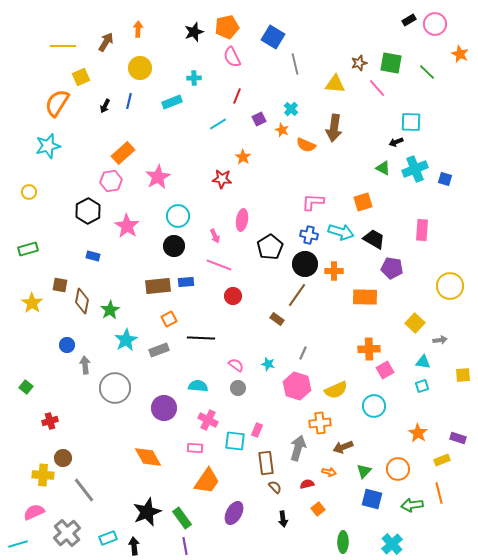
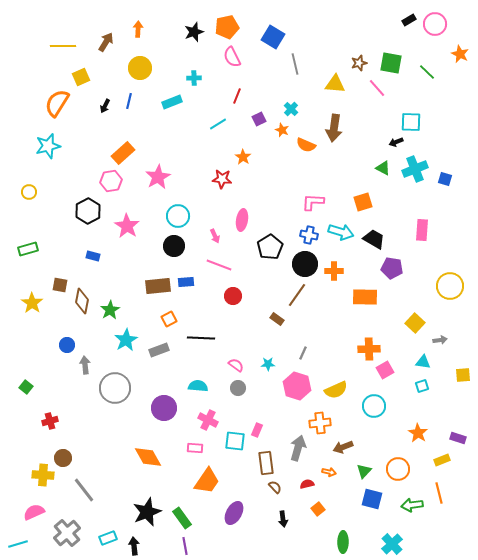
cyan star at (268, 364): rotated 16 degrees counterclockwise
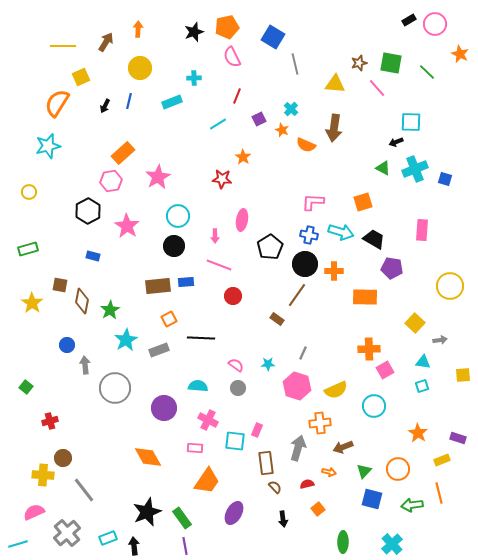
pink arrow at (215, 236): rotated 24 degrees clockwise
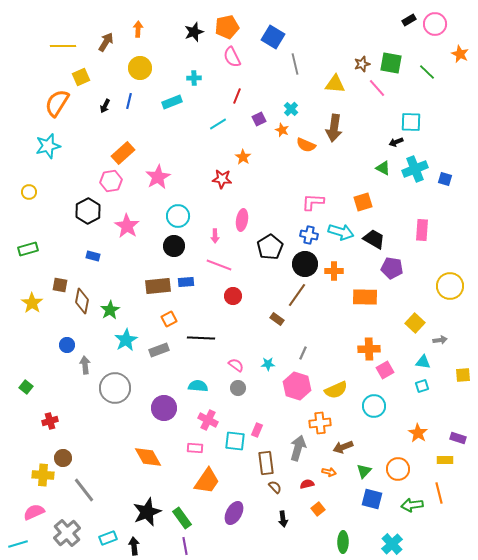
brown star at (359, 63): moved 3 px right, 1 px down
yellow rectangle at (442, 460): moved 3 px right; rotated 21 degrees clockwise
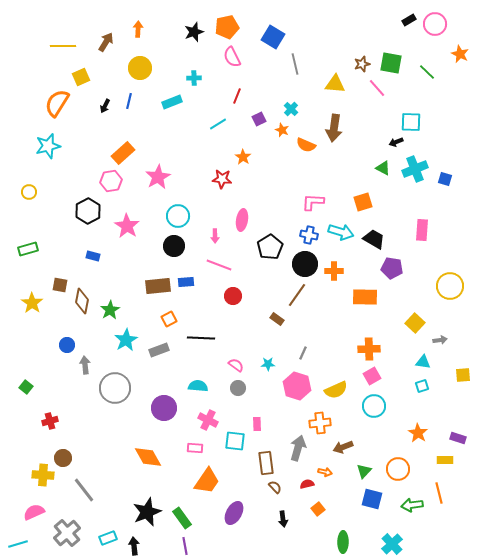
pink square at (385, 370): moved 13 px left, 6 px down
pink rectangle at (257, 430): moved 6 px up; rotated 24 degrees counterclockwise
orange arrow at (329, 472): moved 4 px left
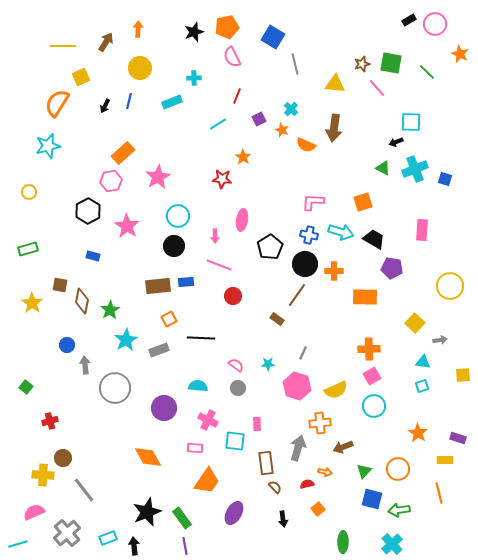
green arrow at (412, 505): moved 13 px left, 5 px down
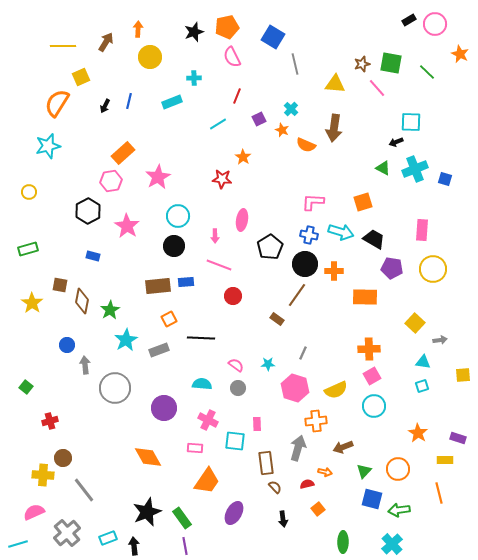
yellow circle at (140, 68): moved 10 px right, 11 px up
yellow circle at (450, 286): moved 17 px left, 17 px up
cyan semicircle at (198, 386): moved 4 px right, 2 px up
pink hexagon at (297, 386): moved 2 px left, 2 px down
orange cross at (320, 423): moved 4 px left, 2 px up
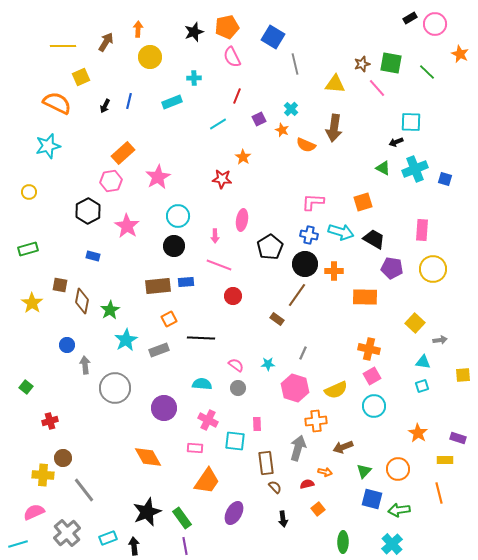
black rectangle at (409, 20): moved 1 px right, 2 px up
orange semicircle at (57, 103): rotated 84 degrees clockwise
orange cross at (369, 349): rotated 15 degrees clockwise
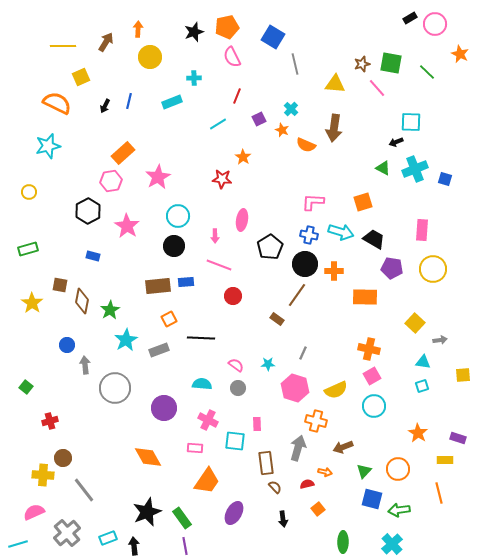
orange cross at (316, 421): rotated 20 degrees clockwise
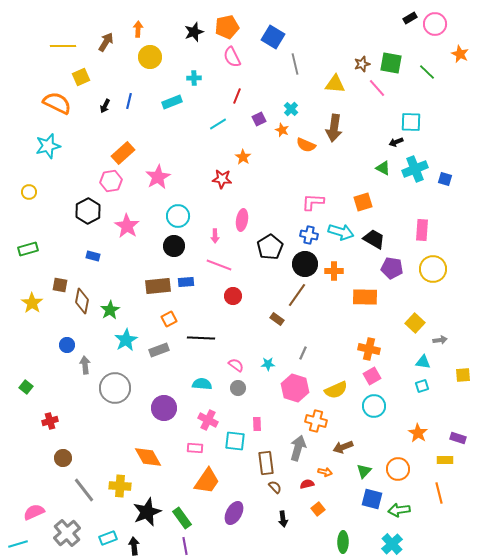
yellow cross at (43, 475): moved 77 px right, 11 px down
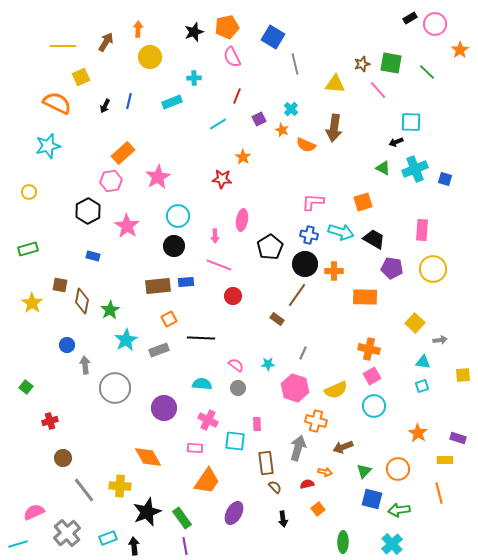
orange star at (460, 54): moved 4 px up; rotated 12 degrees clockwise
pink line at (377, 88): moved 1 px right, 2 px down
